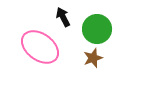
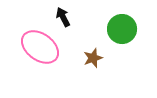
green circle: moved 25 px right
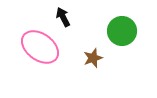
green circle: moved 2 px down
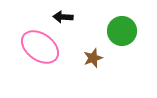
black arrow: rotated 60 degrees counterclockwise
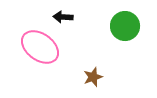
green circle: moved 3 px right, 5 px up
brown star: moved 19 px down
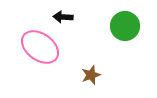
brown star: moved 2 px left, 2 px up
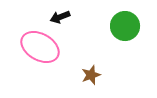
black arrow: moved 3 px left; rotated 24 degrees counterclockwise
pink ellipse: rotated 6 degrees counterclockwise
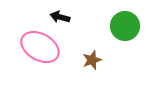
black arrow: rotated 36 degrees clockwise
brown star: moved 1 px right, 15 px up
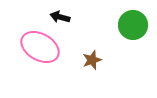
green circle: moved 8 px right, 1 px up
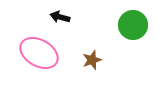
pink ellipse: moved 1 px left, 6 px down
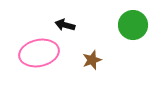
black arrow: moved 5 px right, 8 px down
pink ellipse: rotated 42 degrees counterclockwise
